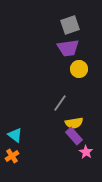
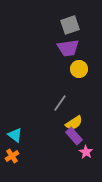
yellow semicircle: rotated 24 degrees counterclockwise
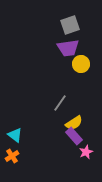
yellow circle: moved 2 px right, 5 px up
pink star: rotated 16 degrees clockwise
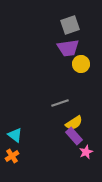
gray line: rotated 36 degrees clockwise
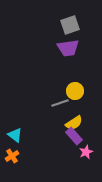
yellow circle: moved 6 px left, 27 px down
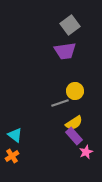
gray square: rotated 18 degrees counterclockwise
purple trapezoid: moved 3 px left, 3 px down
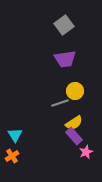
gray square: moved 6 px left
purple trapezoid: moved 8 px down
cyan triangle: rotated 21 degrees clockwise
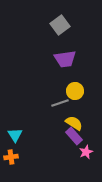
gray square: moved 4 px left
yellow semicircle: rotated 114 degrees counterclockwise
orange cross: moved 1 px left, 1 px down; rotated 24 degrees clockwise
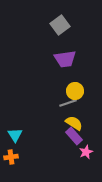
gray line: moved 8 px right
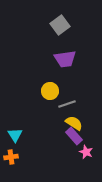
yellow circle: moved 25 px left
gray line: moved 1 px left, 1 px down
pink star: rotated 24 degrees counterclockwise
